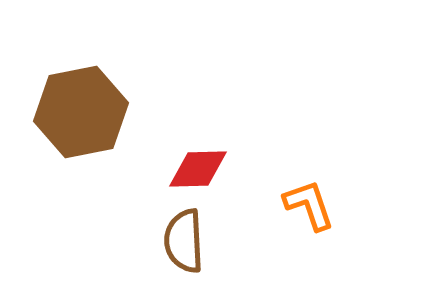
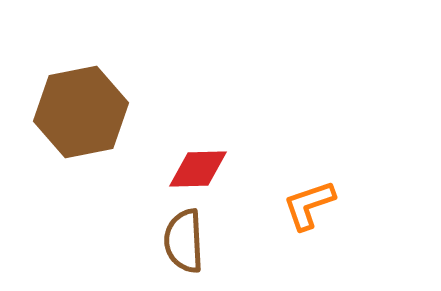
orange L-shape: rotated 90 degrees counterclockwise
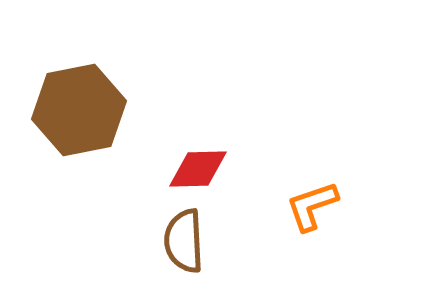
brown hexagon: moved 2 px left, 2 px up
orange L-shape: moved 3 px right, 1 px down
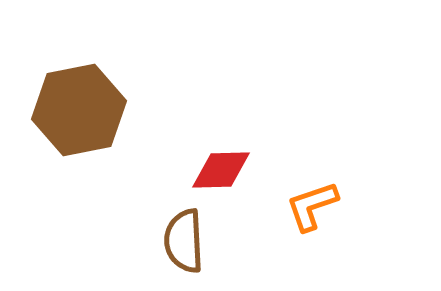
red diamond: moved 23 px right, 1 px down
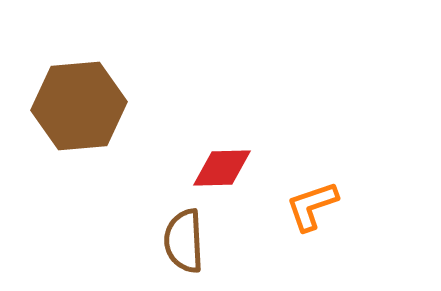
brown hexagon: moved 4 px up; rotated 6 degrees clockwise
red diamond: moved 1 px right, 2 px up
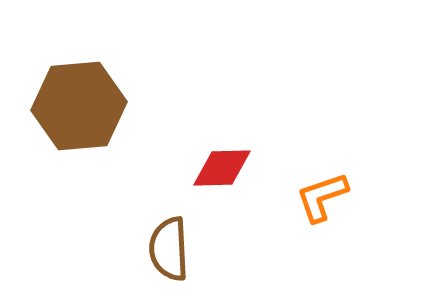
orange L-shape: moved 10 px right, 9 px up
brown semicircle: moved 15 px left, 8 px down
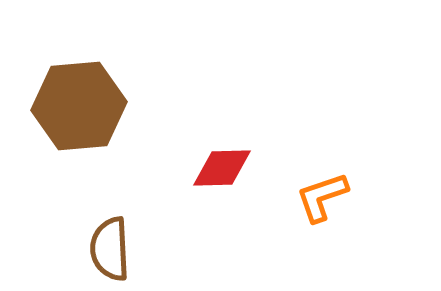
brown semicircle: moved 59 px left
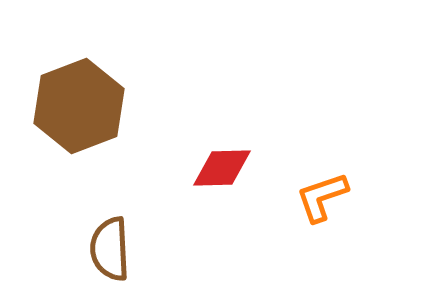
brown hexagon: rotated 16 degrees counterclockwise
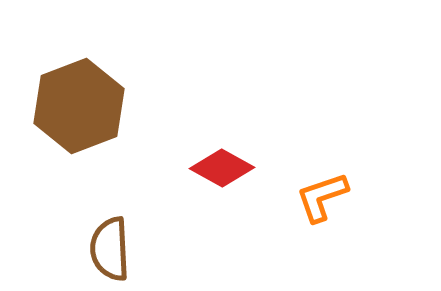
red diamond: rotated 30 degrees clockwise
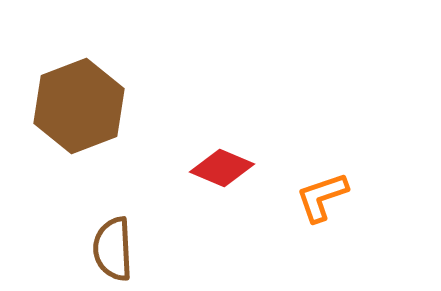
red diamond: rotated 6 degrees counterclockwise
brown semicircle: moved 3 px right
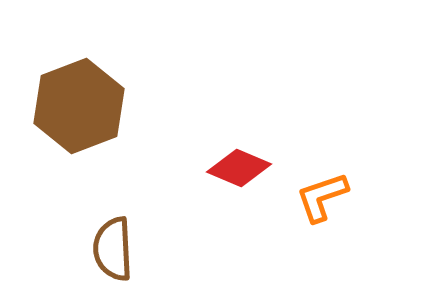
red diamond: moved 17 px right
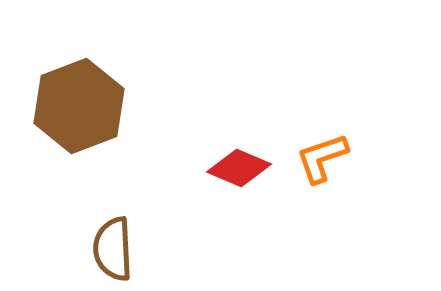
orange L-shape: moved 39 px up
